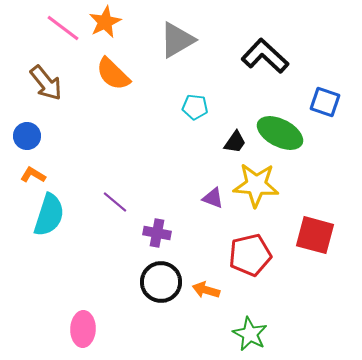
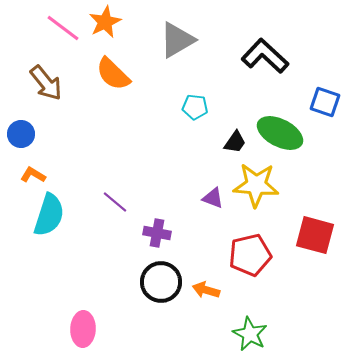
blue circle: moved 6 px left, 2 px up
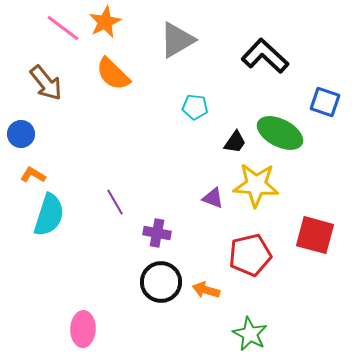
purple line: rotated 20 degrees clockwise
